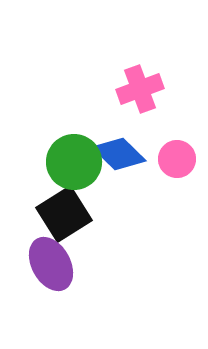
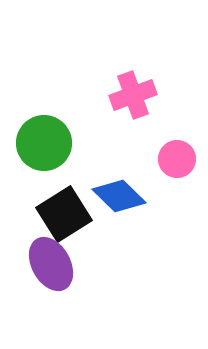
pink cross: moved 7 px left, 6 px down
blue diamond: moved 42 px down
green circle: moved 30 px left, 19 px up
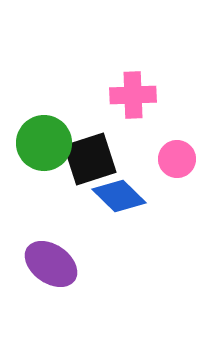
pink cross: rotated 18 degrees clockwise
black square: moved 26 px right, 55 px up; rotated 14 degrees clockwise
purple ellipse: rotated 26 degrees counterclockwise
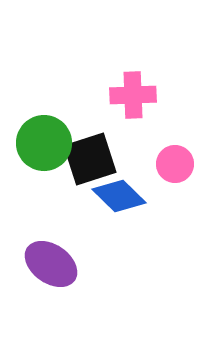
pink circle: moved 2 px left, 5 px down
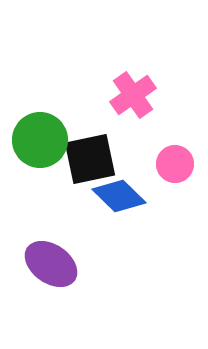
pink cross: rotated 33 degrees counterclockwise
green circle: moved 4 px left, 3 px up
black square: rotated 6 degrees clockwise
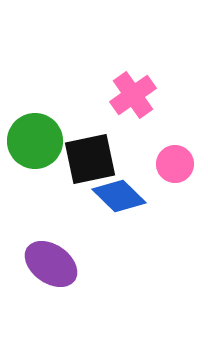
green circle: moved 5 px left, 1 px down
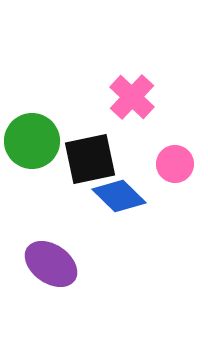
pink cross: moved 1 px left, 2 px down; rotated 12 degrees counterclockwise
green circle: moved 3 px left
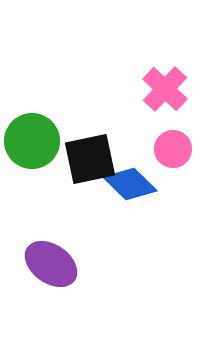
pink cross: moved 33 px right, 8 px up
pink circle: moved 2 px left, 15 px up
blue diamond: moved 11 px right, 12 px up
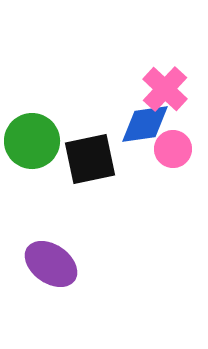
blue diamond: moved 15 px right, 60 px up; rotated 52 degrees counterclockwise
